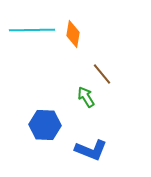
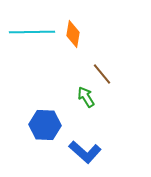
cyan line: moved 2 px down
blue L-shape: moved 6 px left, 2 px down; rotated 20 degrees clockwise
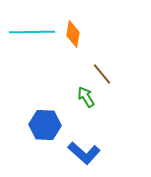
blue L-shape: moved 1 px left, 1 px down
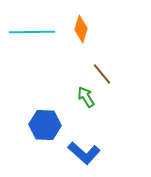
orange diamond: moved 8 px right, 5 px up; rotated 8 degrees clockwise
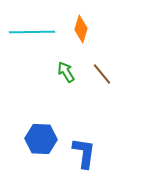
green arrow: moved 20 px left, 25 px up
blue hexagon: moved 4 px left, 14 px down
blue L-shape: rotated 124 degrees counterclockwise
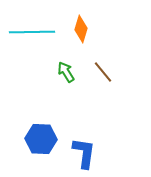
brown line: moved 1 px right, 2 px up
